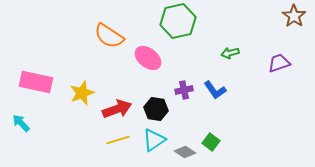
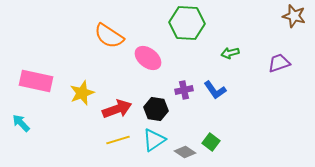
brown star: rotated 20 degrees counterclockwise
green hexagon: moved 9 px right, 2 px down; rotated 16 degrees clockwise
pink rectangle: moved 1 px up
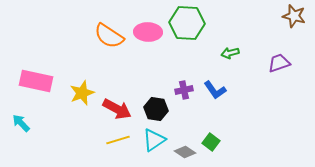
pink ellipse: moved 26 px up; rotated 36 degrees counterclockwise
red arrow: rotated 48 degrees clockwise
